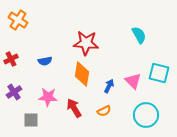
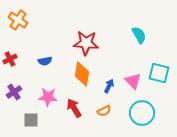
red cross: moved 1 px left
cyan circle: moved 4 px left, 2 px up
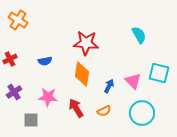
red arrow: moved 2 px right
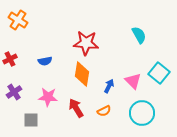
cyan square: rotated 25 degrees clockwise
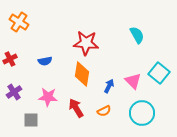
orange cross: moved 1 px right, 2 px down
cyan semicircle: moved 2 px left
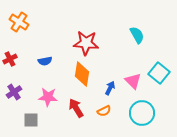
blue arrow: moved 1 px right, 2 px down
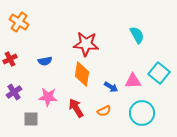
red star: moved 1 px down
pink triangle: rotated 48 degrees counterclockwise
blue arrow: moved 1 px right, 1 px up; rotated 96 degrees clockwise
gray square: moved 1 px up
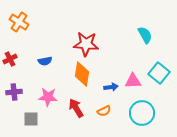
cyan semicircle: moved 8 px right
blue arrow: rotated 40 degrees counterclockwise
purple cross: rotated 28 degrees clockwise
